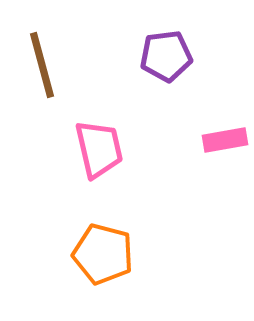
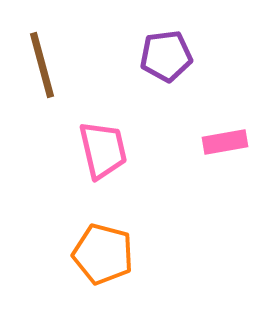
pink rectangle: moved 2 px down
pink trapezoid: moved 4 px right, 1 px down
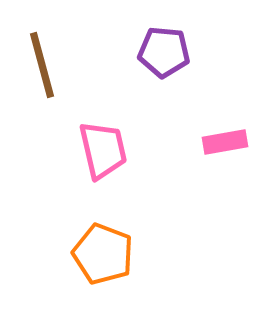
purple pentagon: moved 2 px left, 4 px up; rotated 12 degrees clockwise
orange pentagon: rotated 6 degrees clockwise
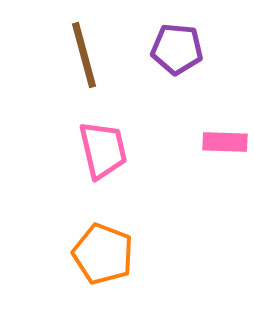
purple pentagon: moved 13 px right, 3 px up
brown line: moved 42 px right, 10 px up
pink rectangle: rotated 12 degrees clockwise
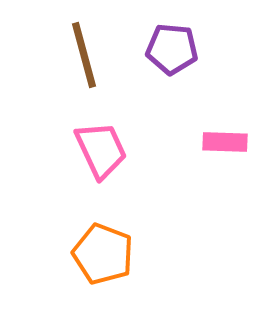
purple pentagon: moved 5 px left
pink trapezoid: moved 2 px left; rotated 12 degrees counterclockwise
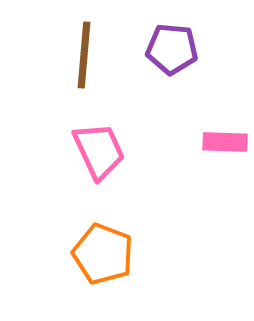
brown line: rotated 20 degrees clockwise
pink trapezoid: moved 2 px left, 1 px down
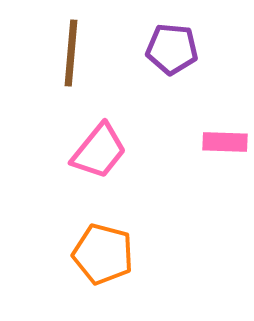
brown line: moved 13 px left, 2 px up
pink trapezoid: rotated 64 degrees clockwise
orange pentagon: rotated 6 degrees counterclockwise
